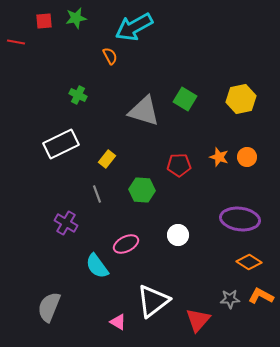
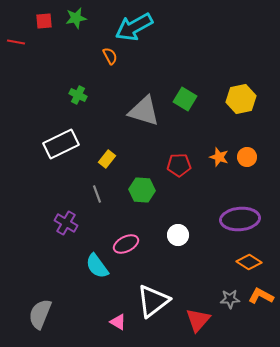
purple ellipse: rotated 12 degrees counterclockwise
gray semicircle: moved 9 px left, 7 px down
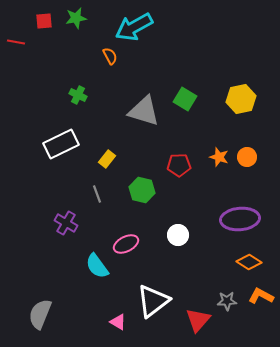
green hexagon: rotated 10 degrees clockwise
gray star: moved 3 px left, 2 px down
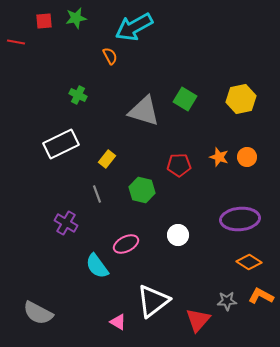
gray semicircle: moved 2 px left, 1 px up; rotated 84 degrees counterclockwise
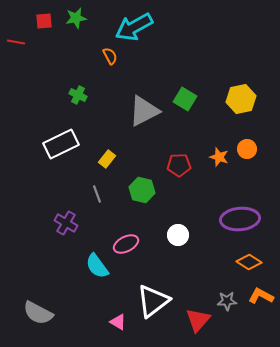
gray triangle: rotated 44 degrees counterclockwise
orange circle: moved 8 px up
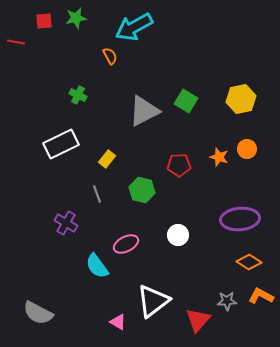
green square: moved 1 px right, 2 px down
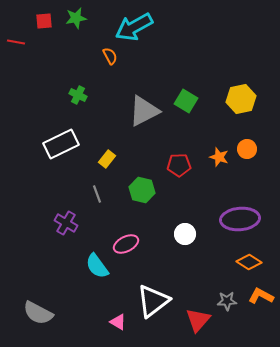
white circle: moved 7 px right, 1 px up
